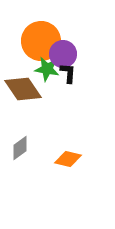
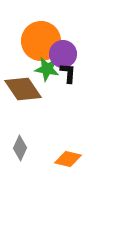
gray diamond: rotated 30 degrees counterclockwise
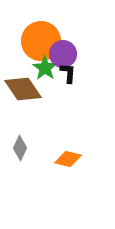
green star: moved 2 px left, 1 px up; rotated 25 degrees clockwise
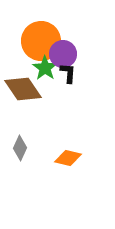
orange diamond: moved 1 px up
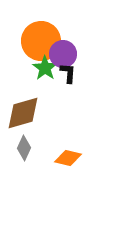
brown diamond: moved 24 px down; rotated 72 degrees counterclockwise
gray diamond: moved 4 px right
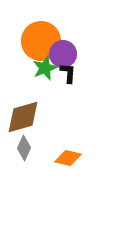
green star: rotated 15 degrees clockwise
brown diamond: moved 4 px down
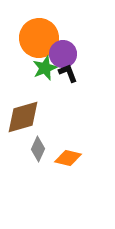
orange circle: moved 2 px left, 3 px up
black L-shape: rotated 25 degrees counterclockwise
gray diamond: moved 14 px right, 1 px down
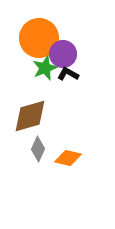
black L-shape: moved 1 px down; rotated 40 degrees counterclockwise
brown diamond: moved 7 px right, 1 px up
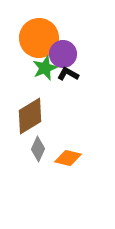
brown diamond: rotated 15 degrees counterclockwise
